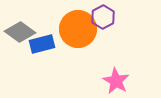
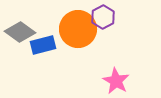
blue rectangle: moved 1 px right, 1 px down
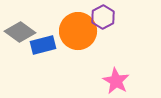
orange circle: moved 2 px down
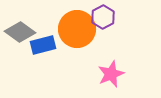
orange circle: moved 1 px left, 2 px up
pink star: moved 5 px left, 7 px up; rotated 20 degrees clockwise
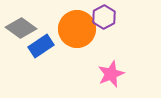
purple hexagon: moved 1 px right
gray diamond: moved 1 px right, 4 px up
blue rectangle: moved 2 px left, 1 px down; rotated 20 degrees counterclockwise
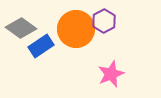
purple hexagon: moved 4 px down
orange circle: moved 1 px left
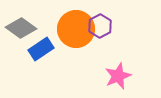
purple hexagon: moved 4 px left, 5 px down
blue rectangle: moved 3 px down
pink star: moved 7 px right, 2 px down
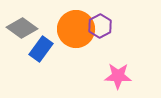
gray diamond: moved 1 px right
blue rectangle: rotated 20 degrees counterclockwise
pink star: rotated 24 degrees clockwise
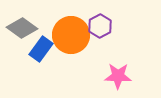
orange circle: moved 5 px left, 6 px down
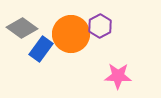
orange circle: moved 1 px up
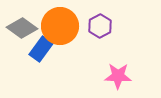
orange circle: moved 11 px left, 8 px up
